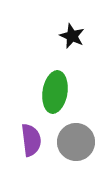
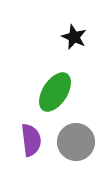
black star: moved 2 px right, 1 px down
green ellipse: rotated 24 degrees clockwise
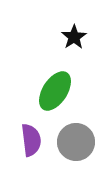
black star: rotated 15 degrees clockwise
green ellipse: moved 1 px up
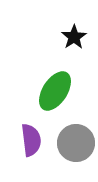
gray circle: moved 1 px down
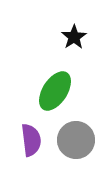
gray circle: moved 3 px up
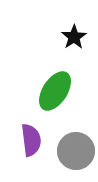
gray circle: moved 11 px down
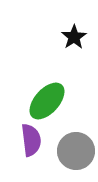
green ellipse: moved 8 px left, 10 px down; rotated 9 degrees clockwise
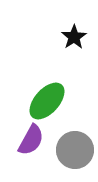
purple semicircle: rotated 36 degrees clockwise
gray circle: moved 1 px left, 1 px up
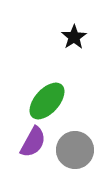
purple semicircle: moved 2 px right, 2 px down
